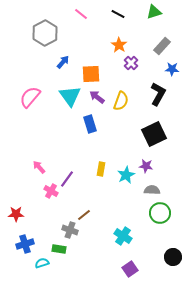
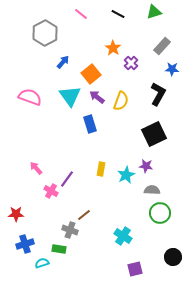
orange star: moved 6 px left, 3 px down
orange square: rotated 36 degrees counterclockwise
pink semicircle: rotated 70 degrees clockwise
pink arrow: moved 3 px left, 1 px down
purple square: moved 5 px right; rotated 21 degrees clockwise
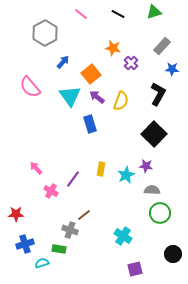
orange star: rotated 21 degrees counterclockwise
pink semicircle: moved 10 px up; rotated 150 degrees counterclockwise
black square: rotated 20 degrees counterclockwise
purple line: moved 6 px right
black circle: moved 3 px up
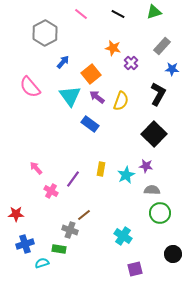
blue rectangle: rotated 36 degrees counterclockwise
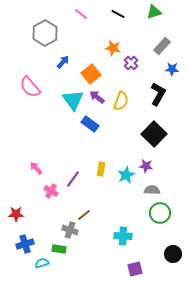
cyan triangle: moved 3 px right, 4 px down
cyan cross: rotated 30 degrees counterclockwise
